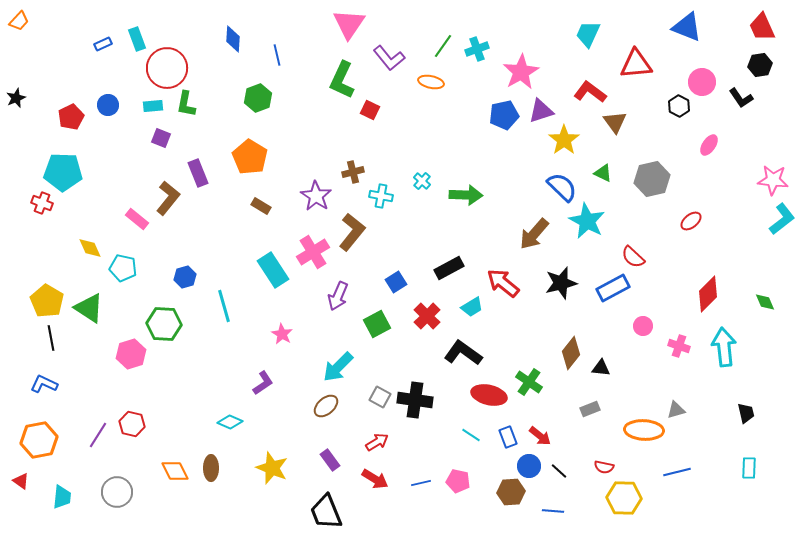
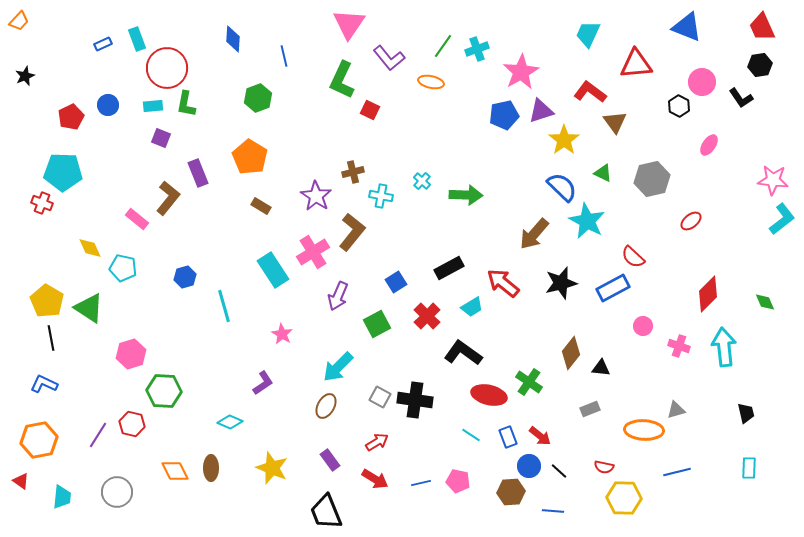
blue line at (277, 55): moved 7 px right, 1 px down
black star at (16, 98): moved 9 px right, 22 px up
green hexagon at (164, 324): moved 67 px down
brown ellipse at (326, 406): rotated 20 degrees counterclockwise
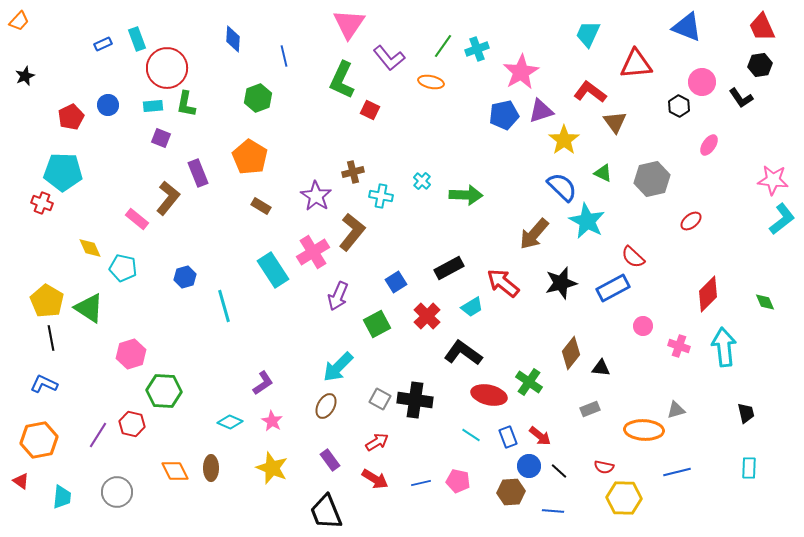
pink star at (282, 334): moved 10 px left, 87 px down
gray square at (380, 397): moved 2 px down
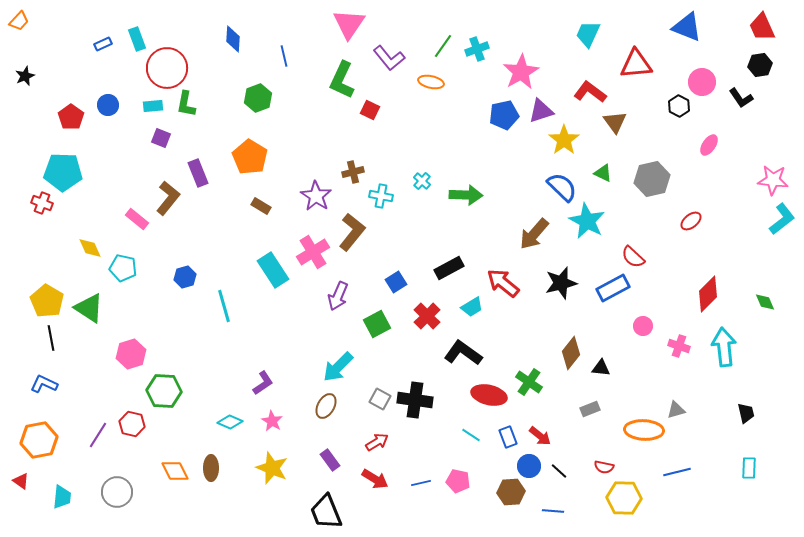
red pentagon at (71, 117): rotated 10 degrees counterclockwise
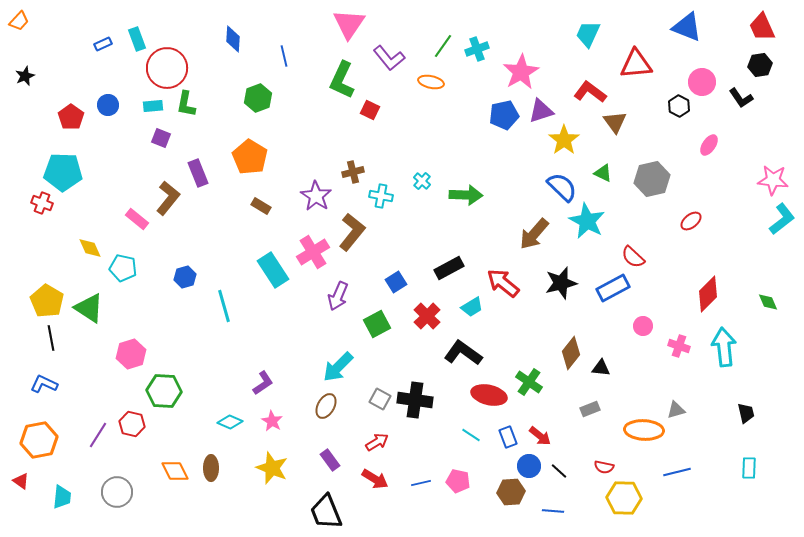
green diamond at (765, 302): moved 3 px right
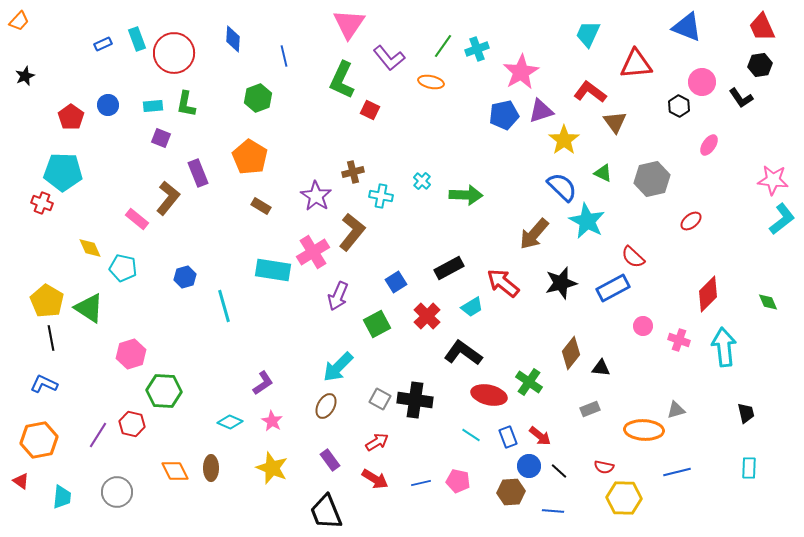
red circle at (167, 68): moved 7 px right, 15 px up
cyan rectangle at (273, 270): rotated 48 degrees counterclockwise
pink cross at (679, 346): moved 6 px up
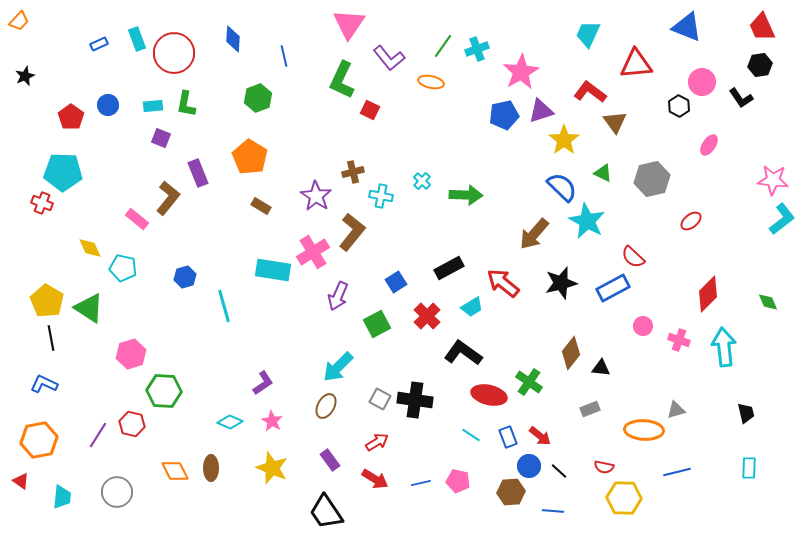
blue rectangle at (103, 44): moved 4 px left
black trapezoid at (326, 512): rotated 12 degrees counterclockwise
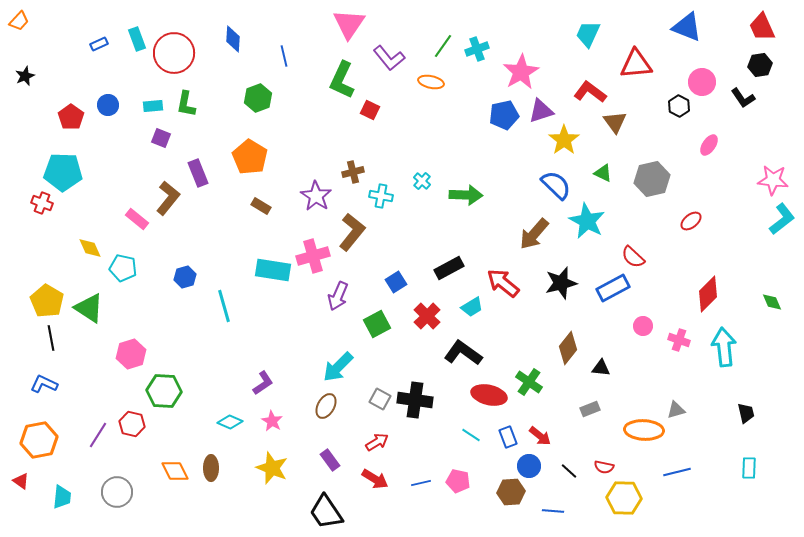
black L-shape at (741, 98): moved 2 px right
blue semicircle at (562, 187): moved 6 px left, 2 px up
pink cross at (313, 252): moved 4 px down; rotated 16 degrees clockwise
green diamond at (768, 302): moved 4 px right
brown diamond at (571, 353): moved 3 px left, 5 px up
black line at (559, 471): moved 10 px right
